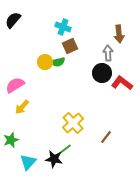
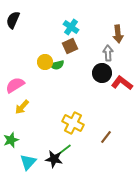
black semicircle: rotated 18 degrees counterclockwise
cyan cross: moved 8 px right; rotated 14 degrees clockwise
brown arrow: moved 1 px left
green semicircle: moved 1 px left, 3 px down
yellow cross: rotated 20 degrees counterclockwise
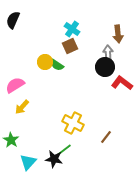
cyan cross: moved 1 px right, 2 px down
green semicircle: rotated 48 degrees clockwise
black circle: moved 3 px right, 6 px up
green star: rotated 21 degrees counterclockwise
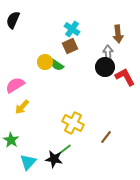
red L-shape: moved 3 px right, 6 px up; rotated 25 degrees clockwise
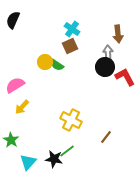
yellow cross: moved 2 px left, 3 px up
green line: moved 3 px right, 1 px down
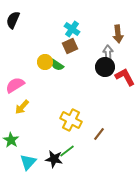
brown line: moved 7 px left, 3 px up
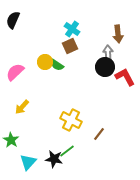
pink semicircle: moved 13 px up; rotated 12 degrees counterclockwise
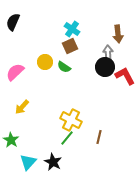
black semicircle: moved 2 px down
green semicircle: moved 7 px right, 2 px down
red L-shape: moved 1 px up
brown line: moved 3 px down; rotated 24 degrees counterclockwise
green line: moved 13 px up; rotated 14 degrees counterclockwise
black star: moved 1 px left, 3 px down; rotated 18 degrees clockwise
